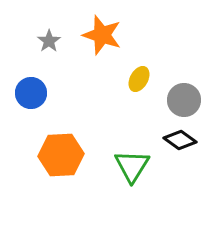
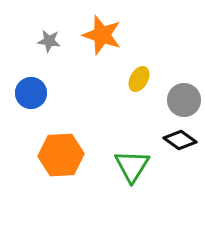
gray star: rotated 30 degrees counterclockwise
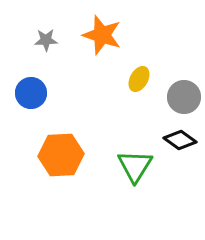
gray star: moved 3 px left, 1 px up; rotated 10 degrees counterclockwise
gray circle: moved 3 px up
green triangle: moved 3 px right
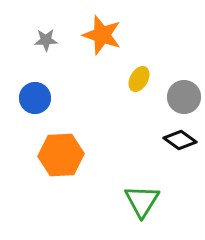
blue circle: moved 4 px right, 5 px down
green triangle: moved 7 px right, 35 px down
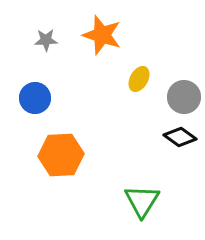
black diamond: moved 3 px up
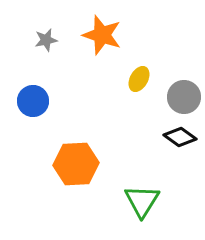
gray star: rotated 10 degrees counterclockwise
blue circle: moved 2 px left, 3 px down
orange hexagon: moved 15 px right, 9 px down
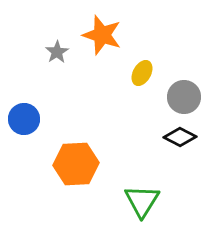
gray star: moved 11 px right, 12 px down; rotated 20 degrees counterclockwise
yellow ellipse: moved 3 px right, 6 px up
blue circle: moved 9 px left, 18 px down
black diamond: rotated 8 degrees counterclockwise
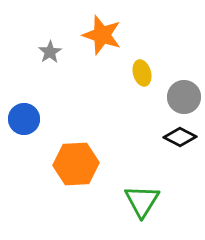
gray star: moved 7 px left
yellow ellipse: rotated 45 degrees counterclockwise
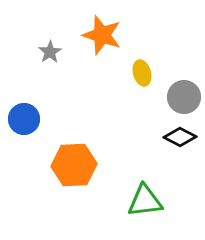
orange hexagon: moved 2 px left, 1 px down
green triangle: moved 3 px right; rotated 51 degrees clockwise
